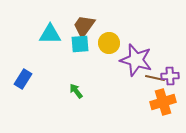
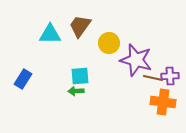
brown trapezoid: moved 4 px left
cyan square: moved 32 px down
brown line: moved 2 px left
green arrow: rotated 56 degrees counterclockwise
orange cross: rotated 25 degrees clockwise
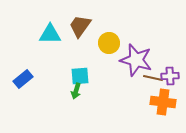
blue rectangle: rotated 18 degrees clockwise
green arrow: rotated 70 degrees counterclockwise
